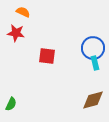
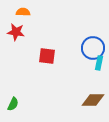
orange semicircle: rotated 24 degrees counterclockwise
red star: moved 1 px up
cyan rectangle: moved 4 px right; rotated 24 degrees clockwise
brown diamond: rotated 15 degrees clockwise
green semicircle: moved 2 px right
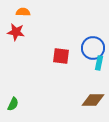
red square: moved 14 px right
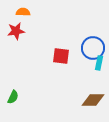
red star: moved 1 px up; rotated 18 degrees counterclockwise
green semicircle: moved 7 px up
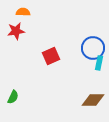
red square: moved 10 px left; rotated 30 degrees counterclockwise
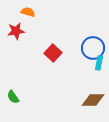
orange semicircle: moved 5 px right; rotated 16 degrees clockwise
red square: moved 2 px right, 3 px up; rotated 24 degrees counterclockwise
green semicircle: rotated 120 degrees clockwise
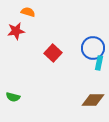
green semicircle: rotated 40 degrees counterclockwise
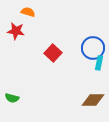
red star: rotated 18 degrees clockwise
green semicircle: moved 1 px left, 1 px down
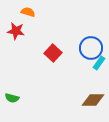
blue circle: moved 2 px left
cyan rectangle: rotated 24 degrees clockwise
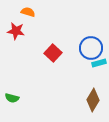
cyan rectangle: rotated 40 degrees clockwise
brown diamond: rotated 60 degrees counterclockwise
